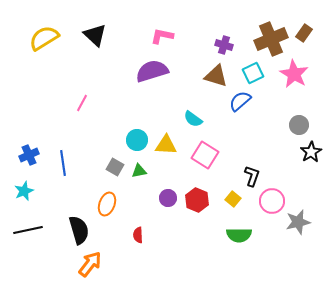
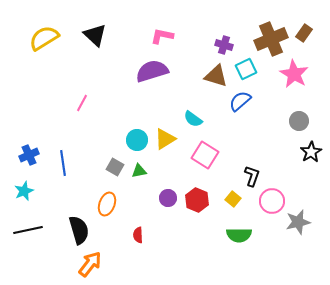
cyan square: moved 7 px left, 4 px up
gray circle: moved 4 px up
yellow triangle: moved 1 px left, 6 px up; rotated 35 degrees counterclockwise
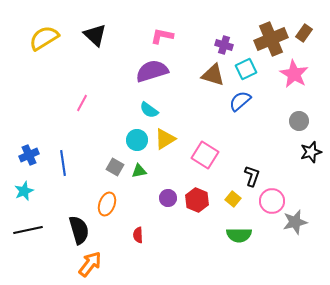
brown triangle: moved 3 px left, 1 px up
cyan semicircle: moved 44 px left, 9 px up
black star: rotated 15 degrees clockwise
gray star: moved 3 px left
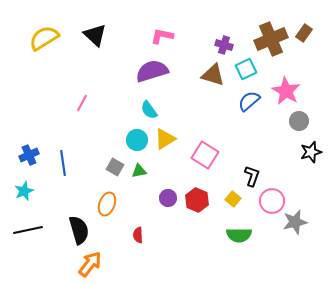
pink star: moved 8 px left, 17 px down
blue semicircle: moved 9 px right
cyan semicircle: rotated 18 degrees clockwise
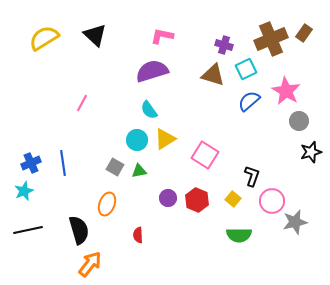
blue cross: moved 2 px right, 8 px down
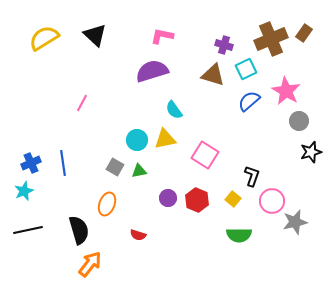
cyan semicircle: moved 25 px right
yellow triangle: rotated 20 degrees clockwise
red semicircle: rotated 70 degrees counterclockwise
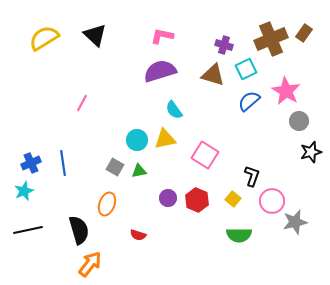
purple semicircle: moved 8 px right
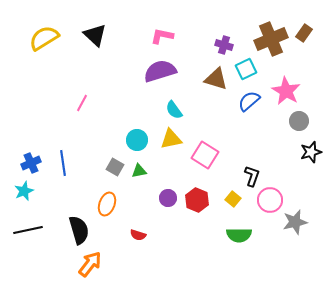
brown triangle: moved 3 px right, 4 px down
yellow triangle: moved 6 px right
pink circle: moved 2 px left, 1 px up
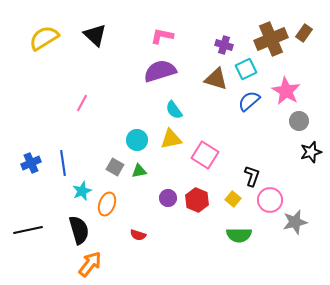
cyan star: moved 58 px right
